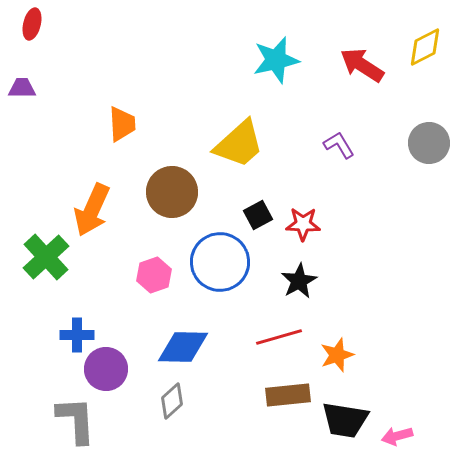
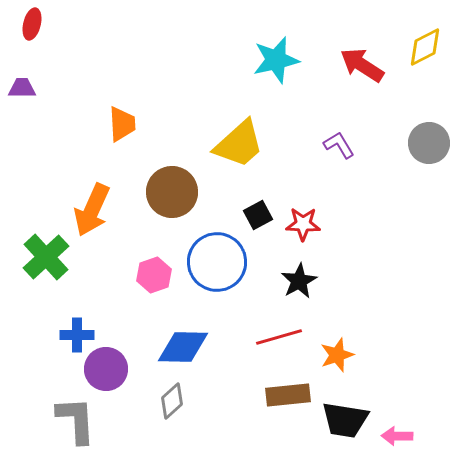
blue circle: moved 3 px left
pink arrow: rotated 16 degrees clockwise
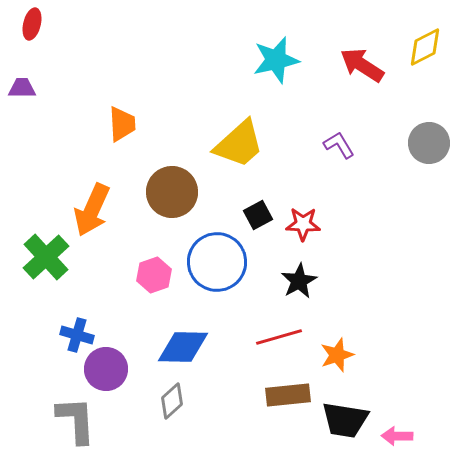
blue cross: rotated 16 degrees clockwise
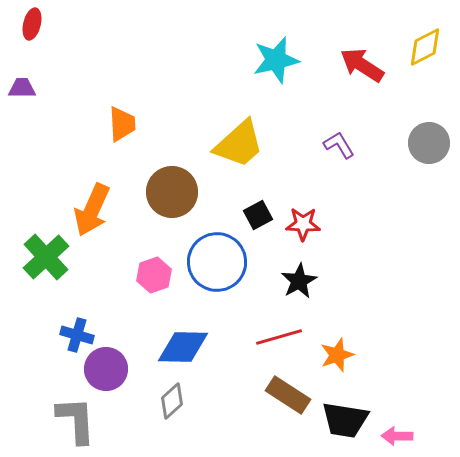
brown rectangle: rotated 39 degrees clockwise
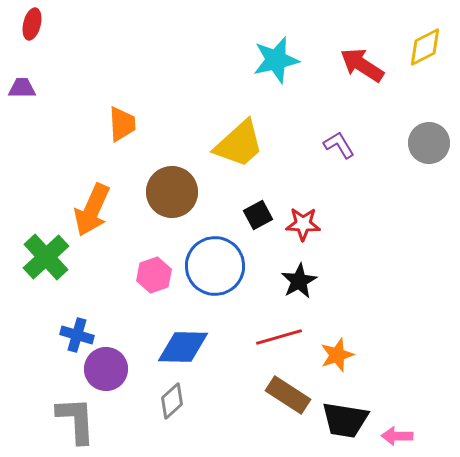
blue circle: moved 2 px left, 4 px down
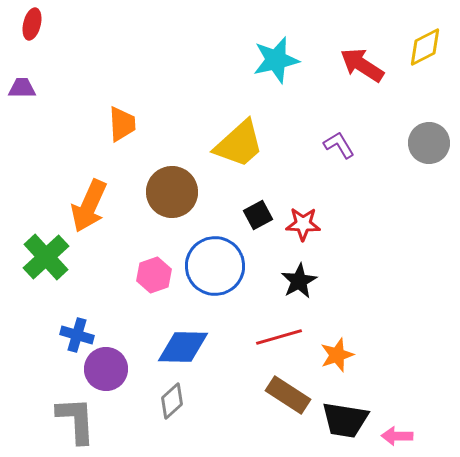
orange arrow: moved 3 px left, 4 px up
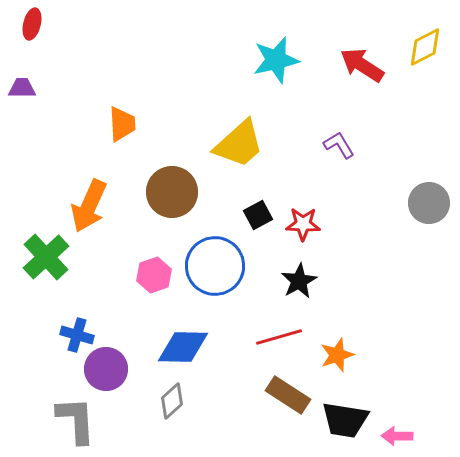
gray circle: moved 60 px down
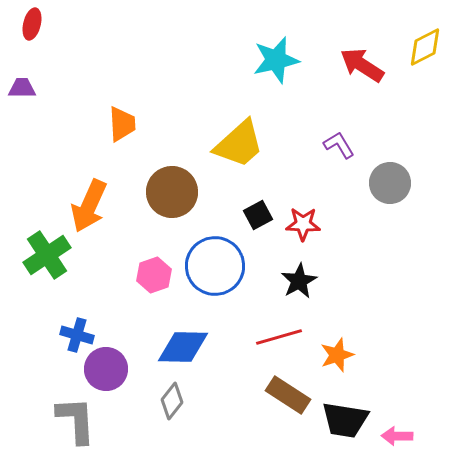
gray circle: moved 39 px left, 20 px up
green cross: moved 1 px right, 2 px up; rotated 9 degrees clockwise
gray diamond: rotated 9 degrees counterclockwise
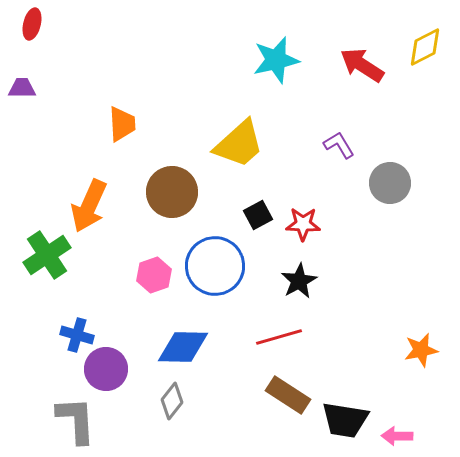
orange star: moved 84 px right, 5 px up; rotated 8 degrees clockwise
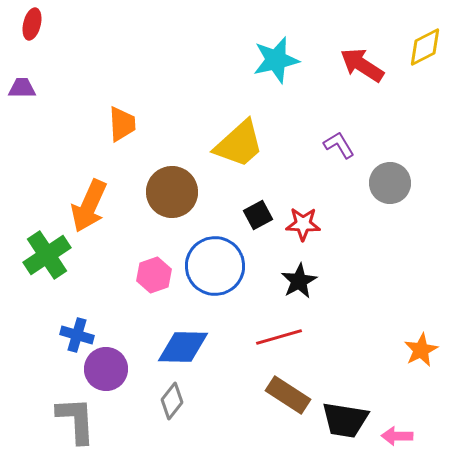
orange star: rotated 16 degrees counterclockwise
